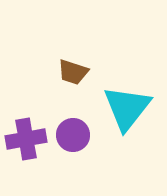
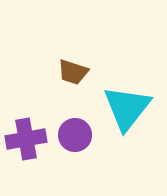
purple circle: moved 2 px right
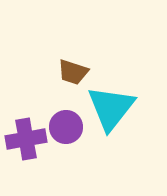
cyan triangle: moved 16 px left
purple circle: moved 9 px left, 8 px up
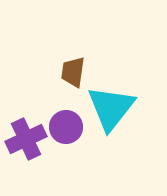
brown trapezoid: rotated 80 degrees clockwise
purple cross: rotated 15 degrees counterclockwise
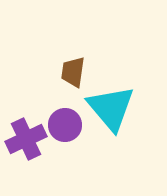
cyan triangle: rotated 18 degrees counterclockwise
purple circle: moved 1 px left, 2 px up
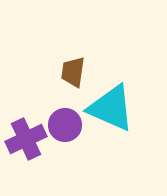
cyan triangle: rotated 26 degrees counterclockwise
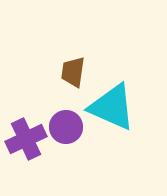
cyan triangle: moved 1 px right, 1 px up
purple circle: moved 1 px right, 2 px down
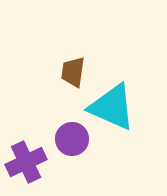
purple circle: moved 6 px right, 12 px down
purple cross: moved 23 px down
